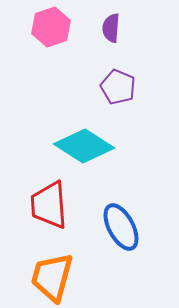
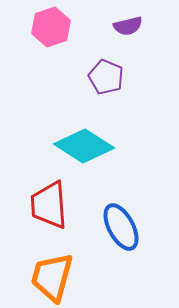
purple semicircle: moved 17 px right, 2 px up; rotated 108 degrees counterclockwise
purple pentagon: moved 12 px left, 10 px up
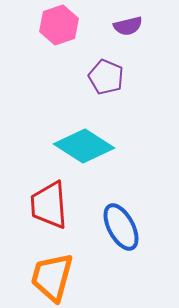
pink hexagon: moved 8 px right, 2 px up
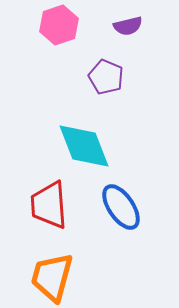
cyan diamond: rotated 36 degrees clockwise
blue ellipse: moved 20 px up; rotated 6 degrees counterclockwise
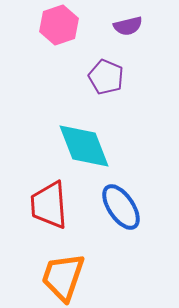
orange trapezoid: moved 11 px right; rotated 4 degrees clockwise
